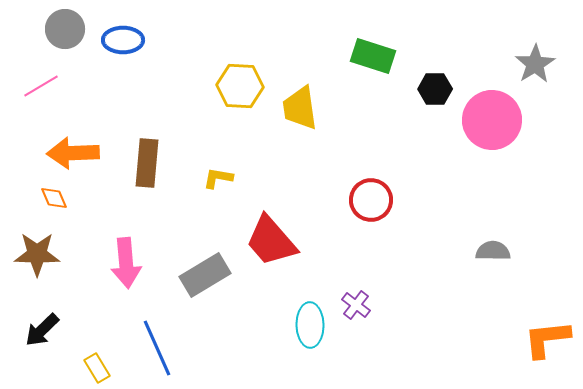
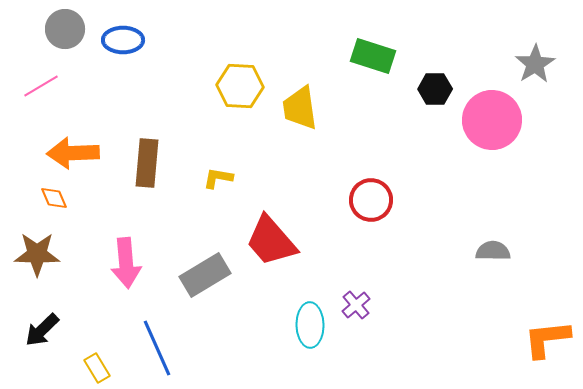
purple cross: rotated 12 degrees clockwise
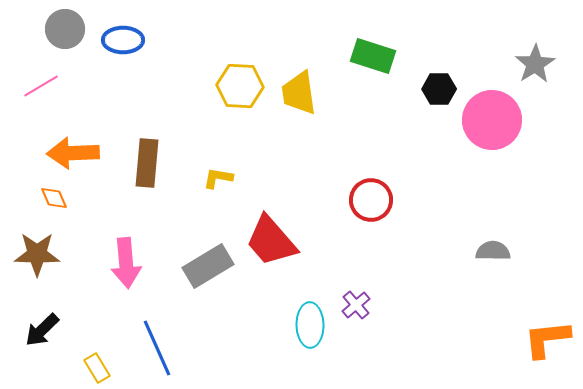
black hexagon: moved 4 px right
yellow trapezoid: moved 1 px left, 15 px up
gray rectangle: moved 3 px right, 9 px up
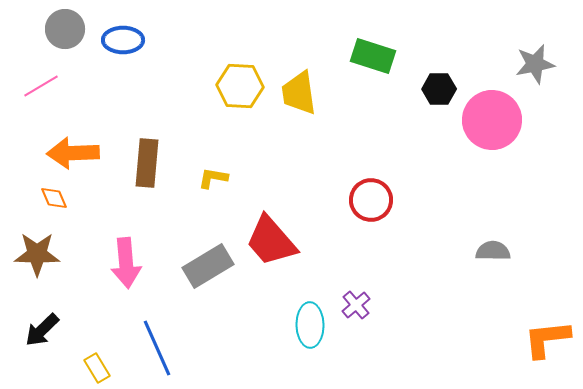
gray star: rotated 21 degrees clockwise
yellow L-shape: moved 5 px left
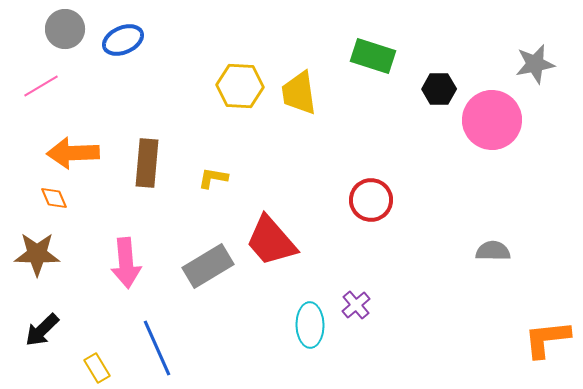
blue ellipse: rotated 24 degrees counterclockwise
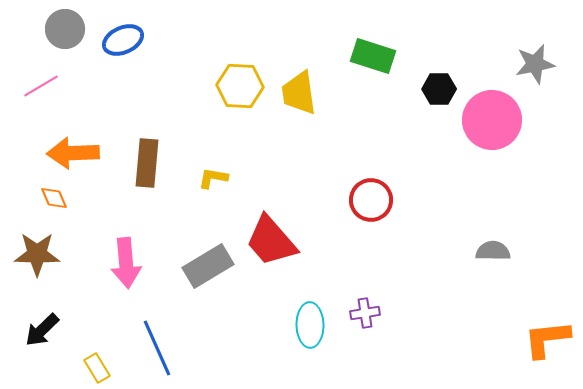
purple cross: moved 9 px right, 8 px down; rotated 32 degrees clockwise
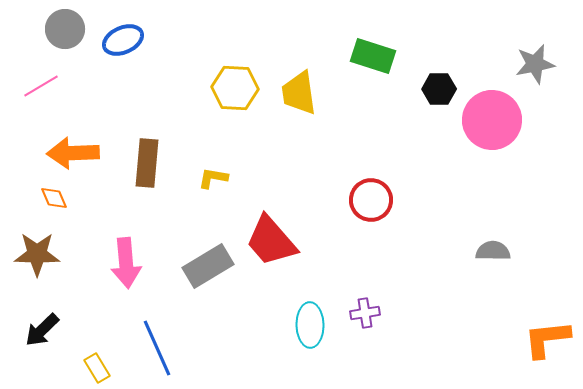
yellow hexagon: moved 5 px left, 2 px down
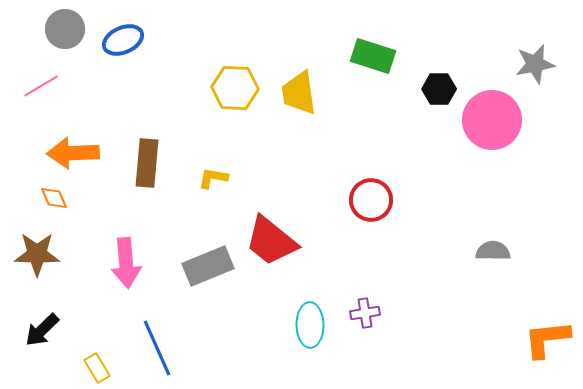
red trapezoid: rotated 10 degrees counterclockwise
gray rectangle: rotated 9 degrees clockwise
